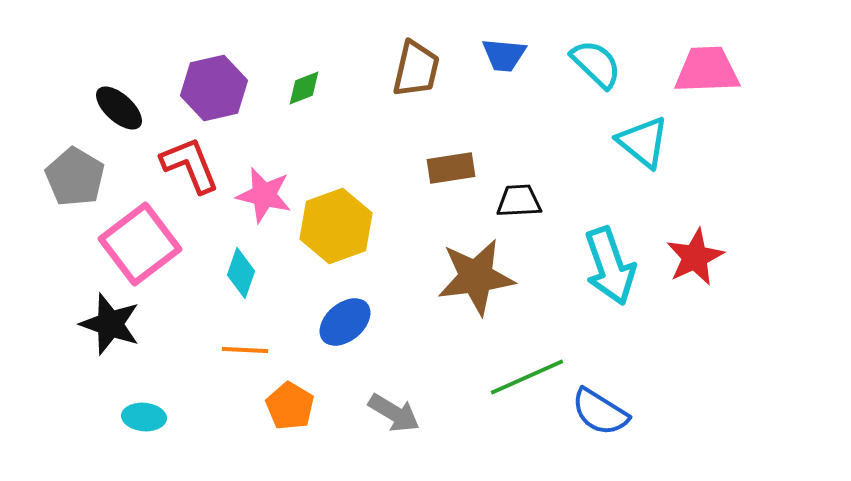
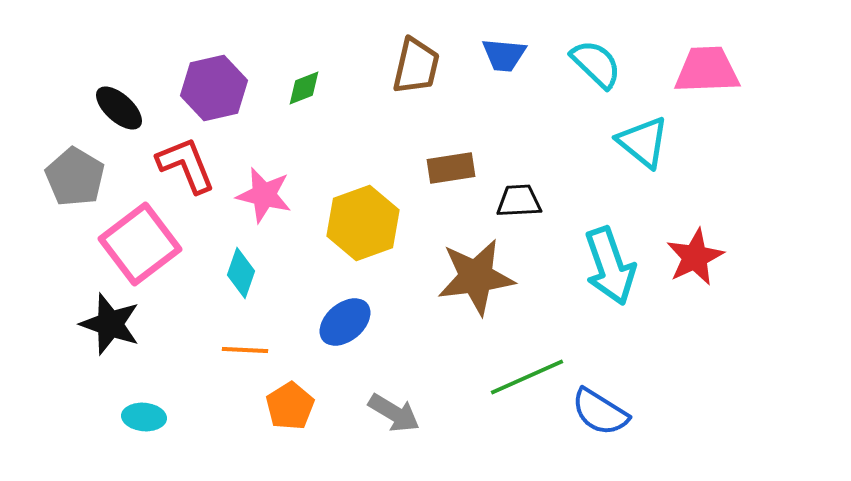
brown trapezoid: moved 3 px up
red L-shape: moved 4 px left
yellow hexagon: moved 27 px right, 3 px up
orange pentagon: rotated 9 degrees clockwise
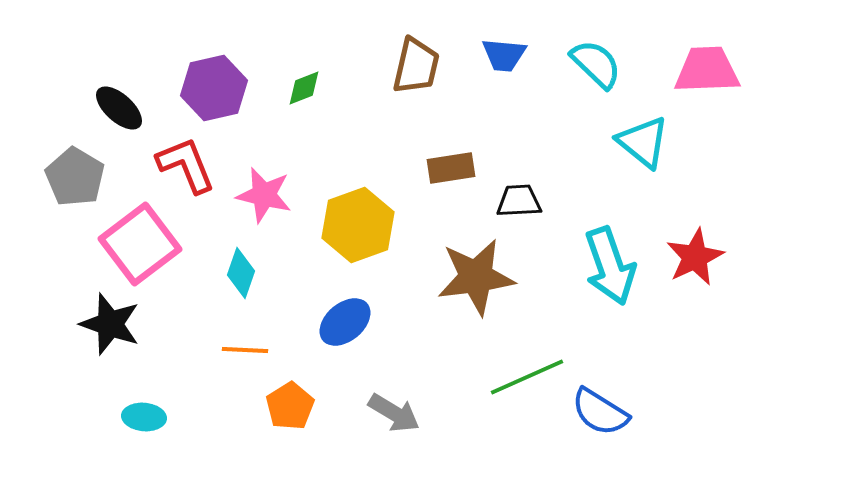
yellow hexagon: moved 5 px left, 2 px down
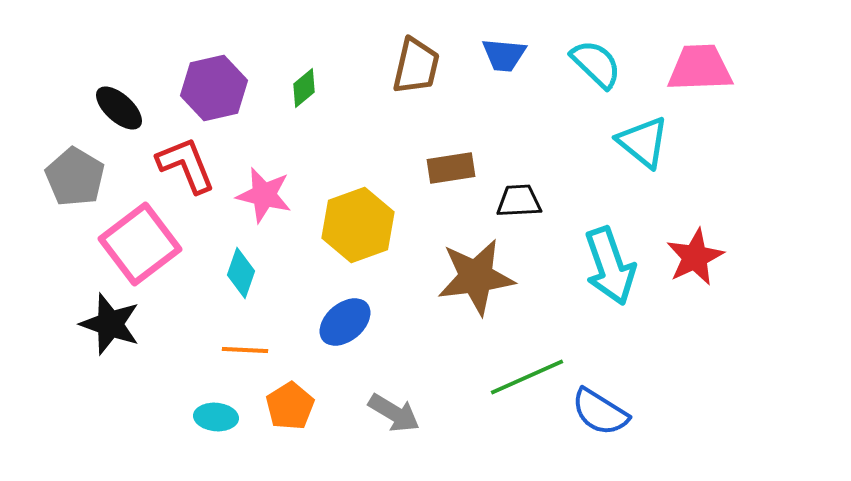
pink trapezoid: moved 7 px left, 2 px up
green diamond: rotated 18 degrees counterclockwise
cyan ellipse: moved 72 px right
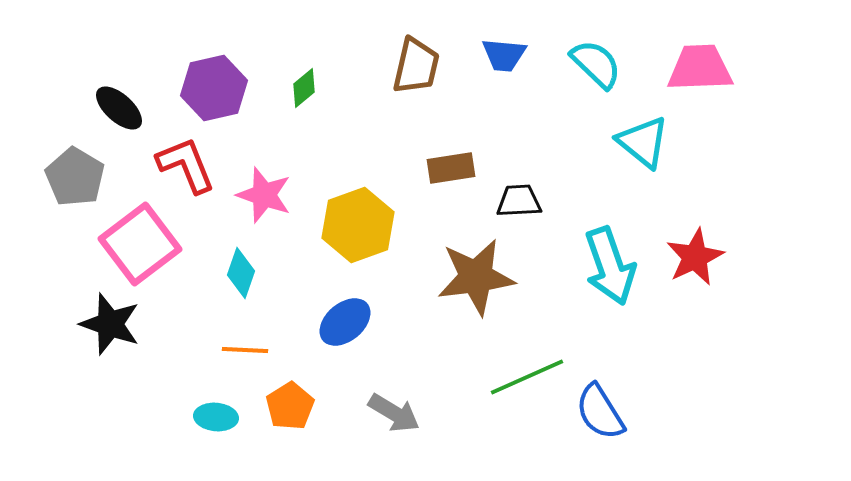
pink star: rotated 6 degrees clockwise
blue semicircle: rotated 26 degrees clockwise
